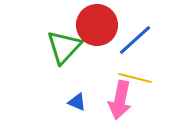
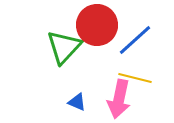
pink arrow: moved 1 px left, 1 px up
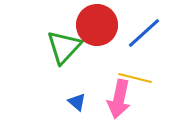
blue line: moved 9 px right, 7 px up
blue triangle: rotated 18 degrees clockwise
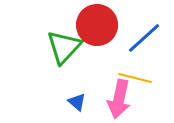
blue line: moved 5 px down
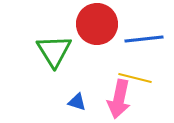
red circle: moved 1 px up
blue line: moved 1 px down; rotated 36 degrees clockwise
green triangle: moved 10 px left, 4 px down; rotated 15 degrees counterclockwise
blue triangle: rotated 24 degrees counterclockwise
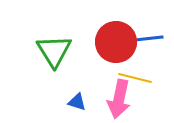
red circle: moved 19 px right, 18 px down
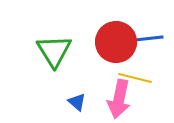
blue triangle: rotated 24 degrees clockwise
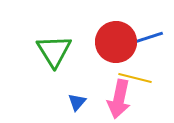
blue line: rotated 12 degrees counterclockwise
blue triangle: rotated 30 degrees clockwise
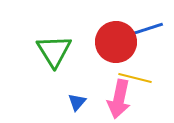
blue line: moved 9 px up
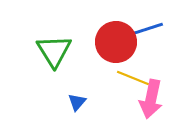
yellow line: moved 2 px left; rotated 8 degrees clockwise
pink arrow: moved 32 px right
